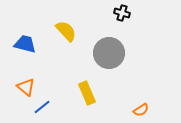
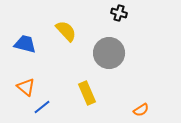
black cross: moved 3 px left
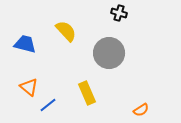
orange triangle: moved 3 px right
blue line: moved 6 px right, 2 px up
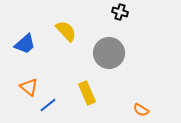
black cross: moved 1 px right, 1 px up
blue trapezoid: rotated 125 degrees clockwise
orange semicircle: rotated 63 degrees clockwise
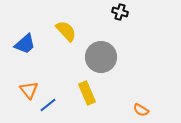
gray circle: moved 8 px left, 4 px down
orange triangle: moved 3 px down; rotated 12 degrees clockwise
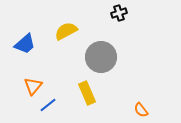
black cross: moved 1 px left, 1 px down; rotated 35 degrees counterclockwise
yellow semicircle: rotated 75 degrees counterclockwise
orange triangle: moved 4 px right, 4 px up; rotated 18 degrees clockwise
orange semicircle: rotated 21 degrees clockwise
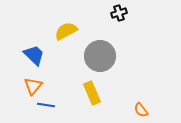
blue trapezoid: moved 9 px right, 11 px down; rotated 95 degrees counterclockwise
gray circle: moved 1 px left, 1 px up
yellow rectangle: moved 5 px right
blue line: moved 2 px left; rotated 48 degrees clockwise
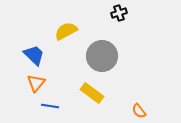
gray circle: moved 2 px right
orange triangle: moved 3 px right, 3 px up
yellow rectangle: rotated 30 degrees counterclockwise
blue line: moved 4 px right, 1 px down
orange semicircle: moved 2 px left, 1 px down
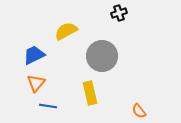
blue trapezoid: rotated 70 degrees counterclockwise
yellow rectangle: moved 2 px left; rotated 40 degrees clockwise
blue line: moved 2 px left
